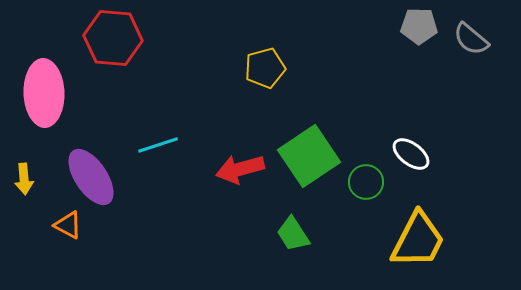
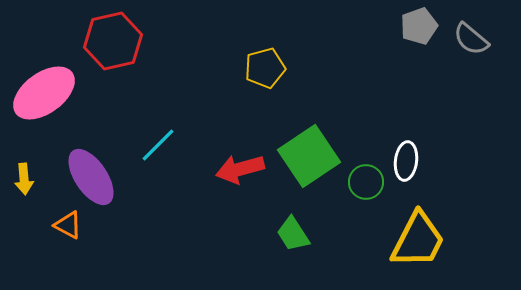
gray pentagon: rotated 21 degrees counterclockwise
red hexagon: moved 3 px down; rotated 18 degrees counterclockwise
pink ellipse: rotated 56 degrees clockwise
cyan line: rotated 27 degrees counterclockwise
white ellipse: moved 5 px left, 7 px down; rotated 60 degrees clockwise
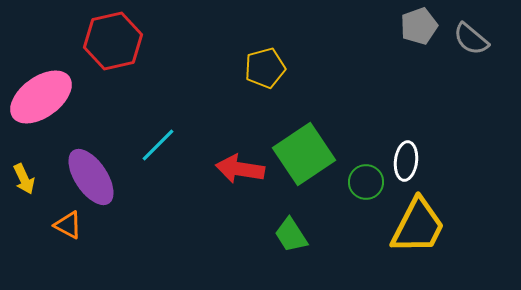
pink ellipse: moved 3 px left, 4 px down
green square: moved 5 px left, 2 px up
red arrow: rotated 24 degrees clockwise
yellow arrow: rotated 20 degrees counterclockwise
green trapezoid: moved 2 px left, 1 px down
yellow trapezoid: moved 14 px up
